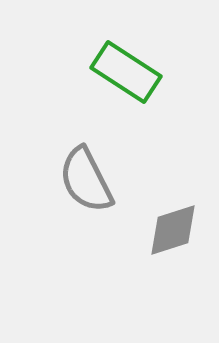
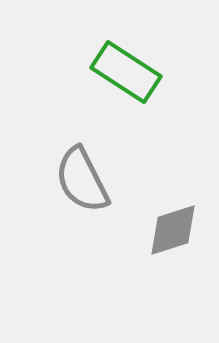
gray semicircle: moved 4 px left
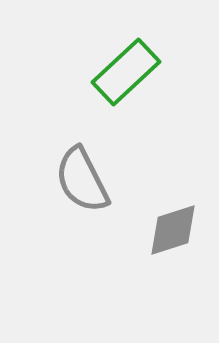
green rectangle: rotated 76 degrees counterclockwise
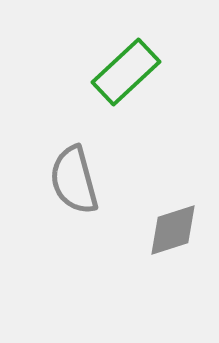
gray semicircle: moved 8 px left; rotated 12 degrees clockwise
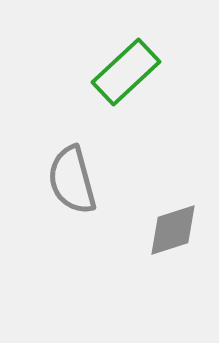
gray semicircle: moved 2 px left
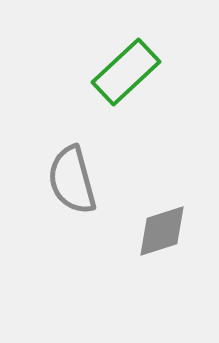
gray diamond: moved 11 px left, 1 px down
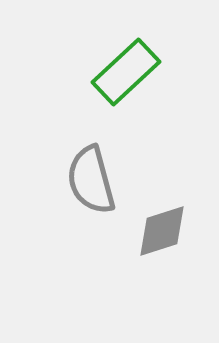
gray semicircle: moved 19 px right
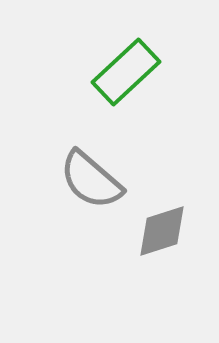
gray semicircle: rotated 34 degrees counterclockwise
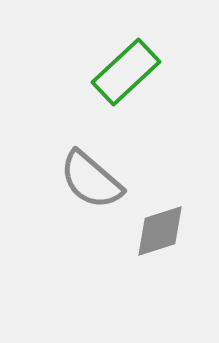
gray diamond: moved 2 px left
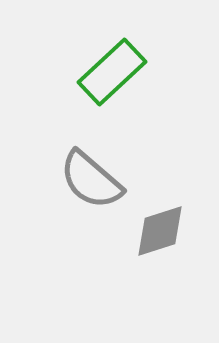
green rectangle: moved 14 px left
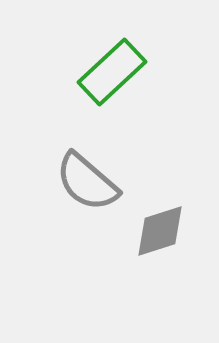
gray semicircle: moved 4 px left, 2 px down
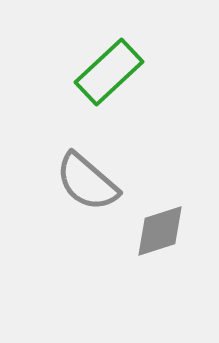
green rectangle: moved 3 px left
